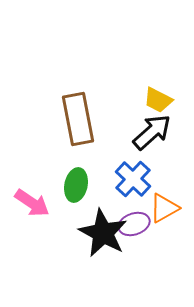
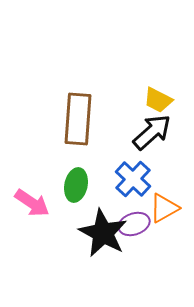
brown rectangle: rotated 15 degrees clockwise
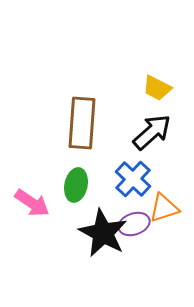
yellow trapezoid: moved 1 px left, 12 px up
brown rectangle: moved 4 px right, 4 px down
orange triangle: rotated 12 degrees clockwise
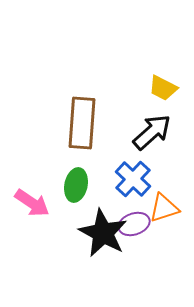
yellow trapezoid: moved 6 px right
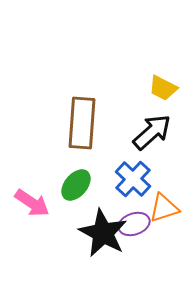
green ellipse: rotated 28 degrees clockwise
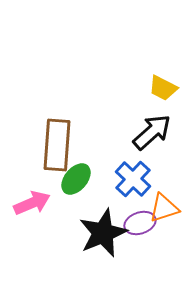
brown rectangle: moved 25 px left, 22 px down
green ellipse: moved 6 px up
pink arrow: rotated 57 degrees counterclockwise
purple ellipse: moved 6 px right, 1 px up
black star: rotated 21 degrees clockwise
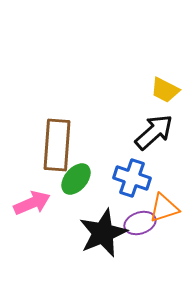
yellow trapezoid: moved 2 px right, 2 px down
black arrow: moved 2 px right
blue cross: moved 1 px left, 1 px up; rotated 24 degrees counterclockwise
